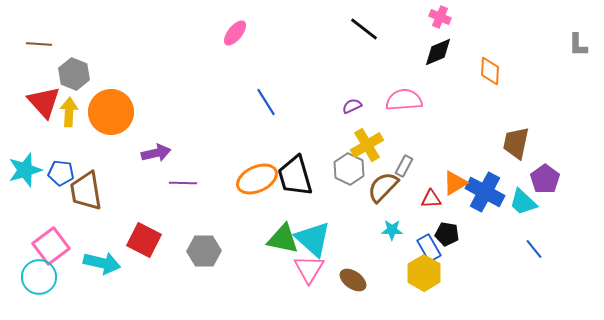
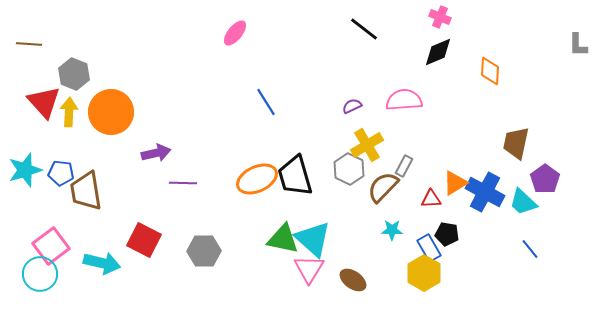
brown line at (39, 44): moved 10 px left
blue line at (534, 249): moved 4 px left
cyan circle at (39, 277): moved 1 px right, 3 px up
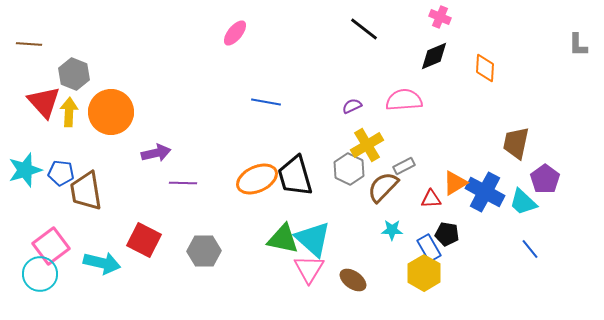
black diamond at (438, 52): moved 4 px left, 4 px down
orange diamond at (490, 71): moved 5 px left, 3 px up
blue line at (266, 102): rotated 48 degrees counterclockwise
gray rectangle at (404, 166): rotated 35 degrees clockwise
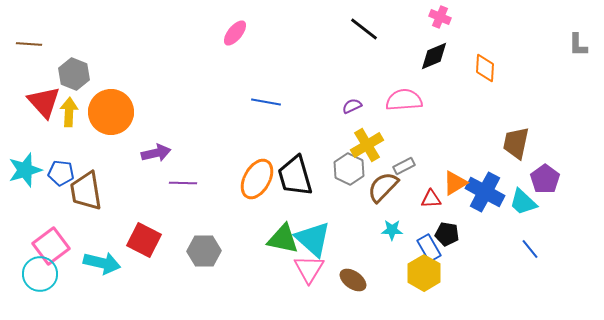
orange ellipse at (257, 179): rotated 36 degrees counterclockwise
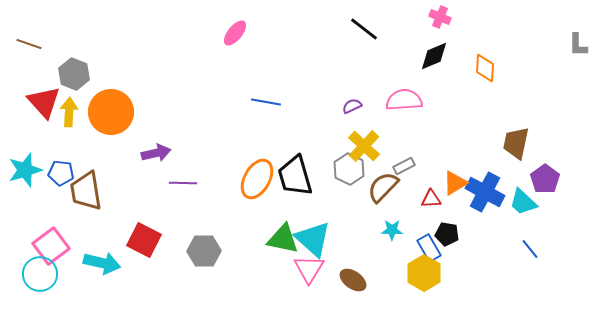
brown line at (29, 44): rotated 15 degrees clockwise
yellow cross at (367, 145): moved 3 px left, 1 px down; rotated 16 degrees counterclockwise
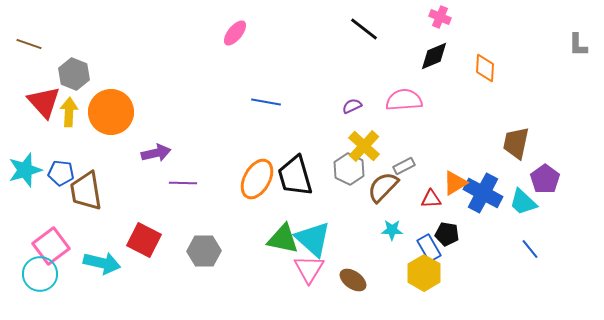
blue cross at (485, 192): moved 2 px left, 1 px down
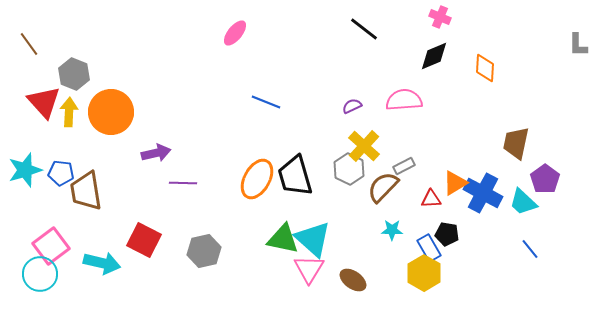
brown line at (29, 44): rotated 35 degrees clockwise
blue line at (266, 102): rotated 12 degrees clockwise
gray hexagon at (204, 251): rotated 12 degrees counterclockwise
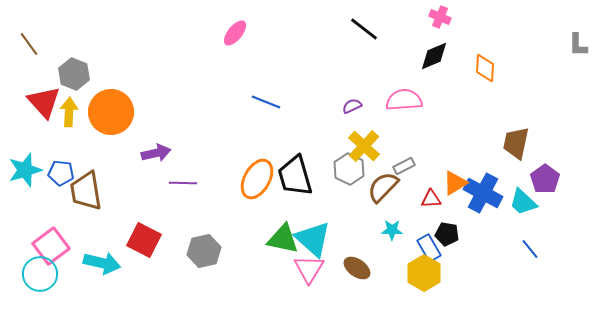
brown ellipse at (353, 280): moved 4 px right, 12 px up
